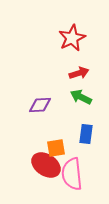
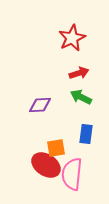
pink semicircle: rotated 12 degrees clockwise
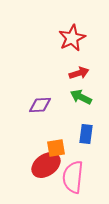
red ellipse: rotated 68 degrees counterclockwise
pink semicircle: moved 1 px right, 3 px down
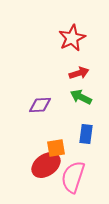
pink semicircle: rotated 12 degrees clockwise
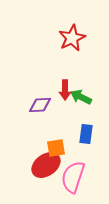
red arrow: moved 14 px left, 17 px down; rotated 108 degrees clockwise
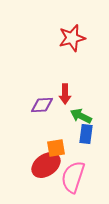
red star: rotated 12 degrees clockwise
red arrow: moved 4 px down
green arrow: moved 19 px down
purple diamond: moved 2 px right
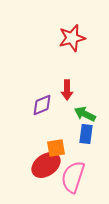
red arrow: moved 2 px right, 4 px up
purple diamond: rotated 20 degrees counterclockwise
green arrow: moved 4 px right, 2 px up
